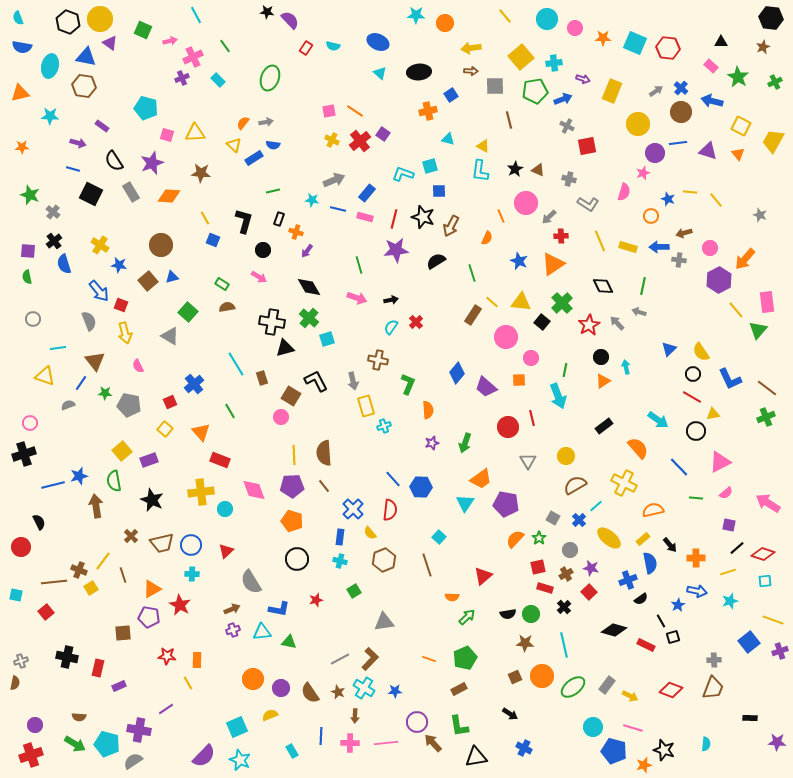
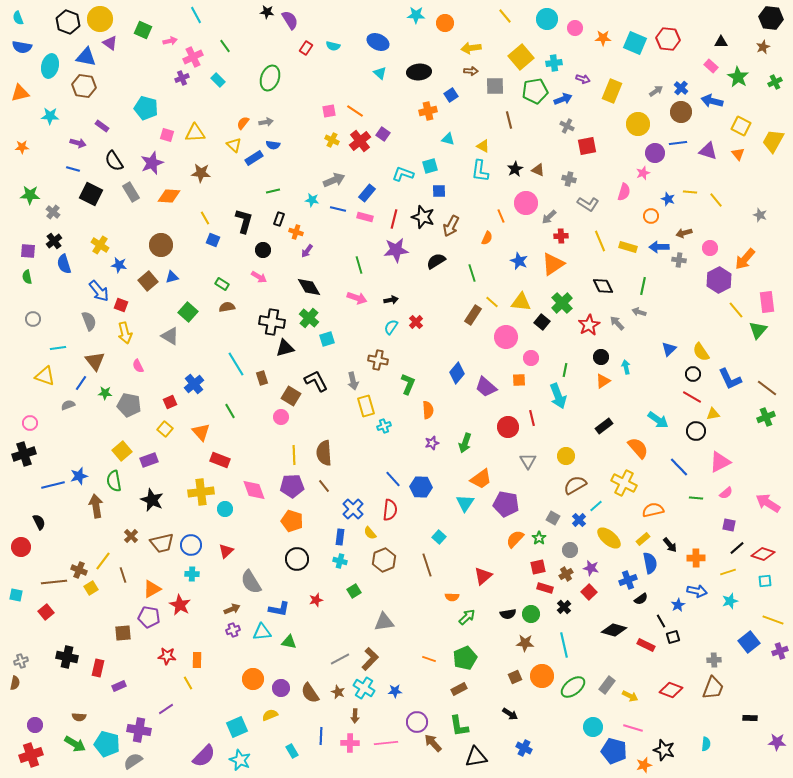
purple semicircle at (290, 20): rotated 12 degrees clockwise
red hexagon at (668, 48): moved 9 px up
green star at (30, 195): rotated 18 degrees counterclockwise
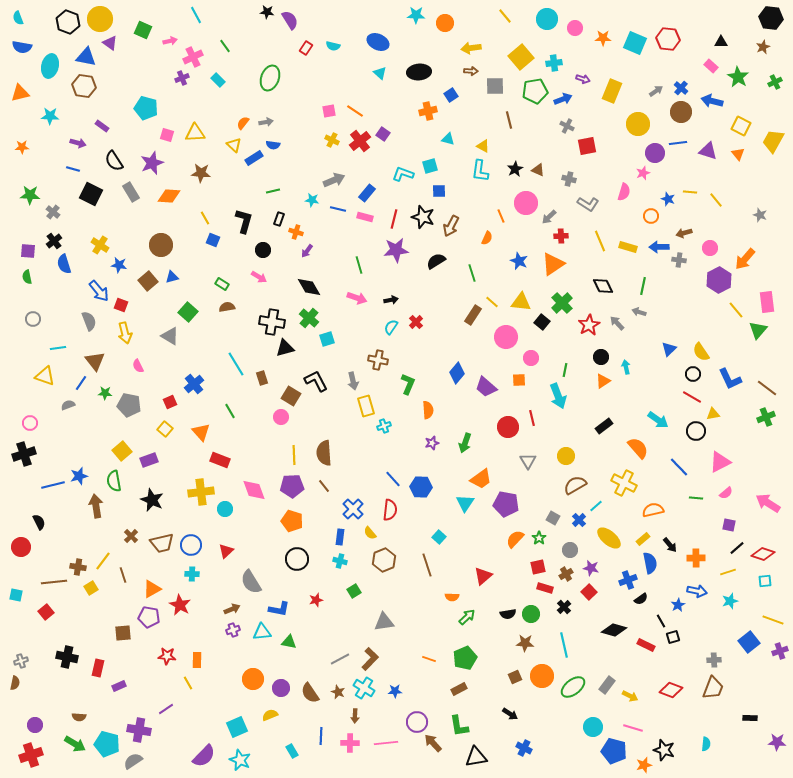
brown cross at (79, 570): moved 1 px left, 3 px up; rotated 14 degrees counterclockwise
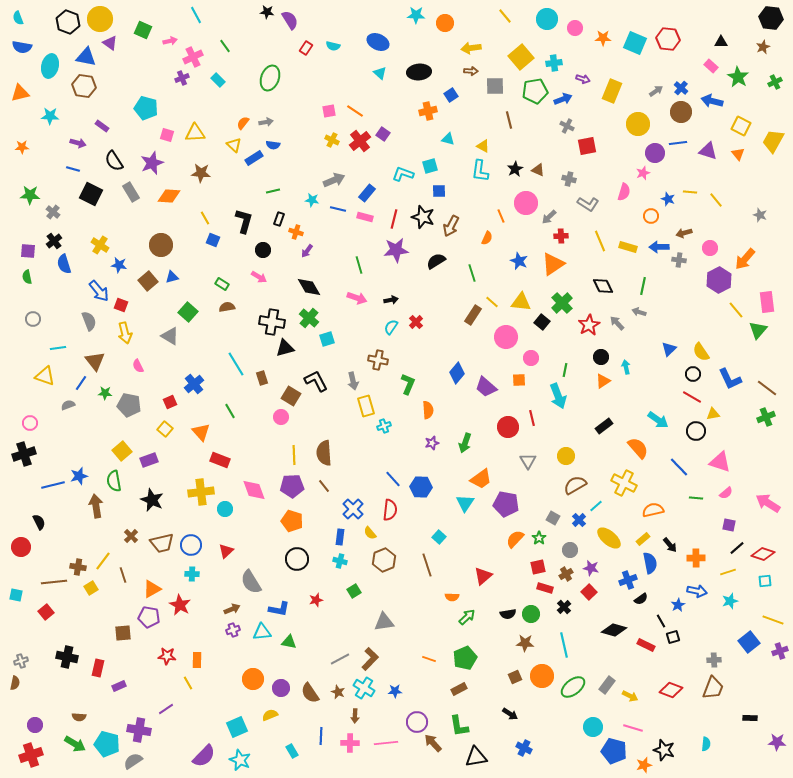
pink triangle at (720, 462): rotated 45 degrees clockwise
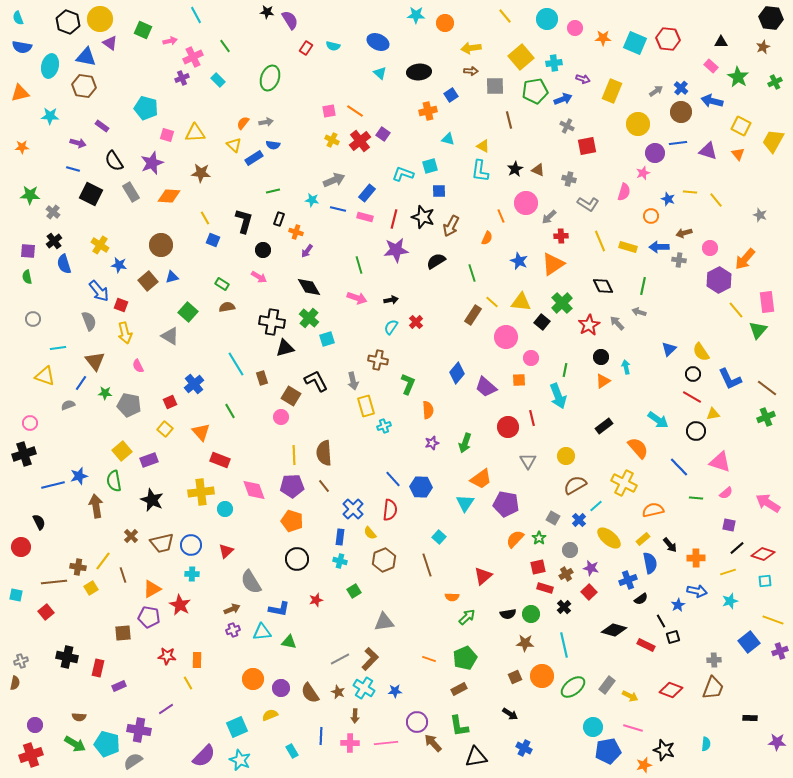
blue pentagon at (614, 751): moved 6 px left; rotated 25 degrees counterclockwise
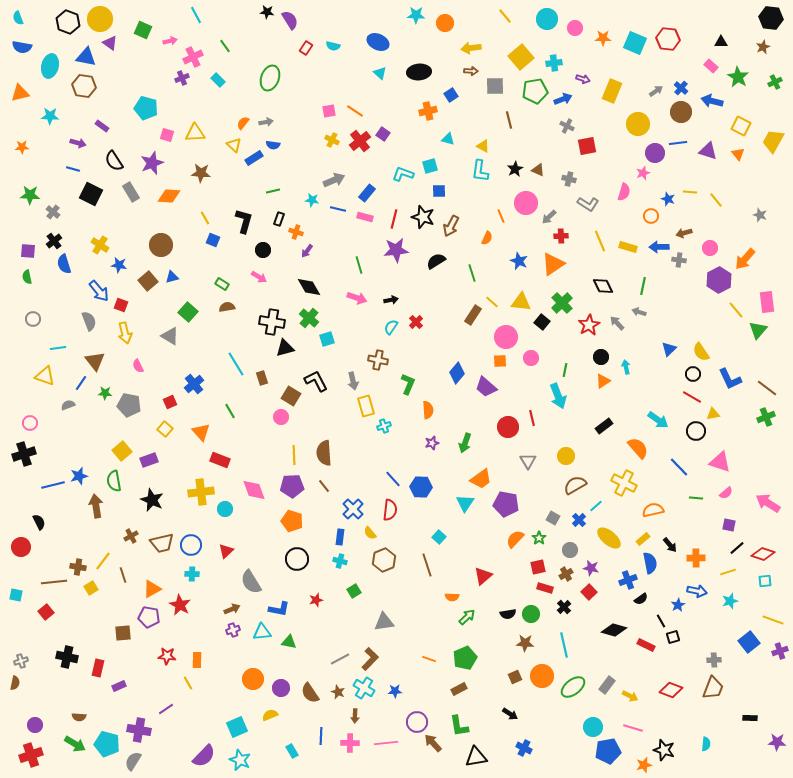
orange square at (519, 380): moved 19 px left, 19 px up
brown cross at (131, 536): rotated 16 degrees clockwise
gray semicircle at (133, 761): rotated 24 degrees counterclockwise
